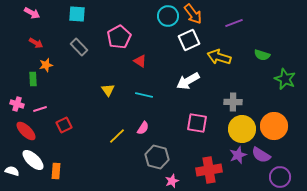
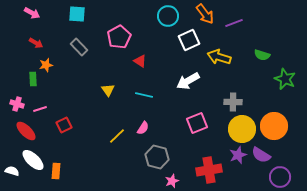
orange arrow: moved 12 px right
pink square: rotated 30 degrees counterclockwise
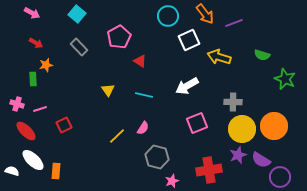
cyan square: rotated 36 degrees clockwise
white arrow: moved 1 px left, 5 px down
purple semicircle: moved 5 px down
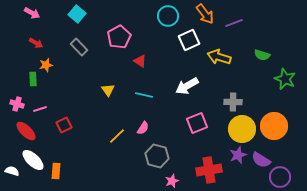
gray hexagon: moved 1 px up
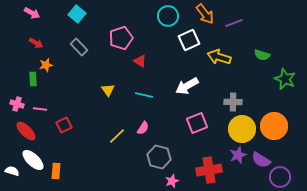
pink pentagon: moved 2 px right, 1 px down; rotated 10 degrees clockwise
pink line: rotated 24 degrees clockwise
gray hexagon: moved 2 px right, 1 px down
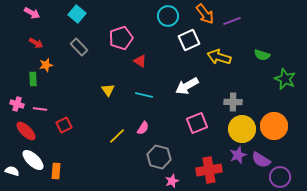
purple line: moved 2 px left, 2 px up
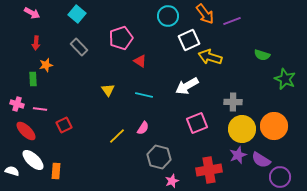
red arrow: rotated 64 degrees clockwise
yellow arrow: moved 9 px left
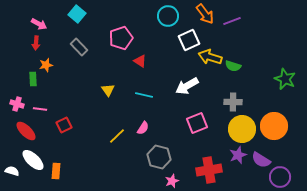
pink arrow: moved 7 px right, 11 px down
green semicircle: moved 29 px left, 11 px down
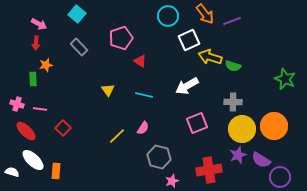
red square: moved 1 px left, 3 px down; rotated 21 degrees counterclockwise
white semicircle: moved 1 px down
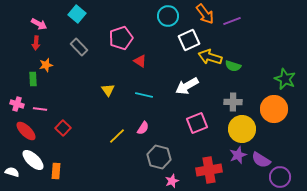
orange circle: moved 17 px up
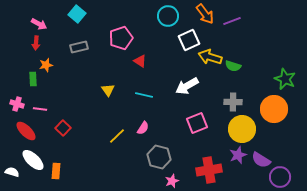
gray rectangle: rotated 60 degrees counterclockwise
